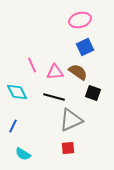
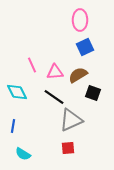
pink ellipse: rotated 75 degrees counterclockwise
brown semicircle: moved 3 px down; rotated 66 degrees counterclockwise
black line: rotated 20 degrees clockwise
blue line: rotated 16 degrees counterclockwise
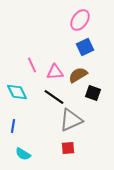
pink ellipse: rotated 35 degrees clockwise
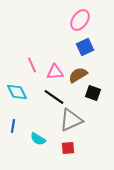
cyan semicircle: moved 15 px right, 15 px up
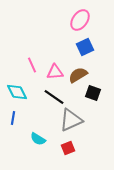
blue line: moved 8 px up
red square: rotated 16 degrees counterclockwise
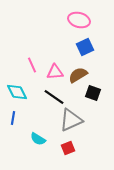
pink ellipse: moved 1 px left; rotated 70 degrees clockwise
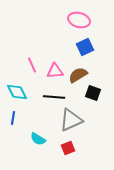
pink triangle: moved 1 px up
black line: rotated 30 degrees counterclockwise
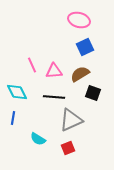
pink triangle: moved 1 px left
brown semicircle: moved 2 px right, 1 px up
